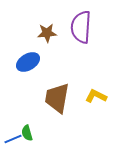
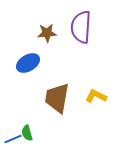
blue ellipse: moved 1 px down
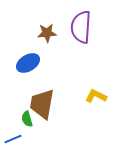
brown trapezoid: moved 15 px left, 6 px down
green semicircle: moved 14 px up
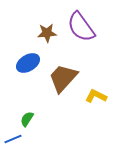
purple semicircle: rotated 40 degrees counterclockwise
brown trapezoid: moved 21 px right, 26 px up; rotated 32 degrees clockwise
green semicircle: rotated 49 degrees clockwise
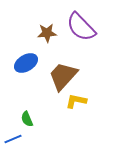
purple semicircle: rotated 8 degrees counterclockwise
blue ellipse: moved 2 px left
brown trapezoid: moved 2 px up
yellow L-shape: moved 20 px left, 5 px down; rotated 15 degrees counterclockwise
green semicircle: rotated 56 degrees counterclockwise
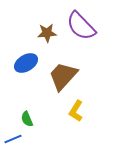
purple semicircle: moved 1 px up
yellow L-shape: moved 10 px down; rotated 70 degrees counterclockwise
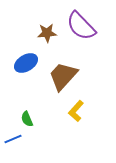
yellow L-shape: rotated 10 degrees clockwise
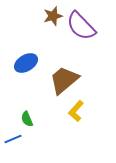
brown star: moved 6 px right, 17 px up; rotated 12 degrees counterclockwise
brown trapezoid: moved 1 px right, 4 px down; rotated 8 degrees clockwise
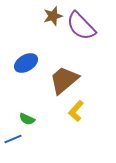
green semicircle: rotated 42 degrees counterclockwise
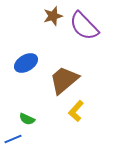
purple semicircle: moved 3 px right
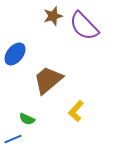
blue ellipse: moved 11 px left, 9 px up; rotated 20 degrees counterclockwise
brown trapezoid: moved 16 px left
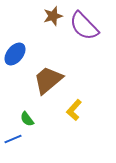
yellow L-shape: moved 2 px left, 1 px up
green semicircle: rotated 28 degrees clockwise
